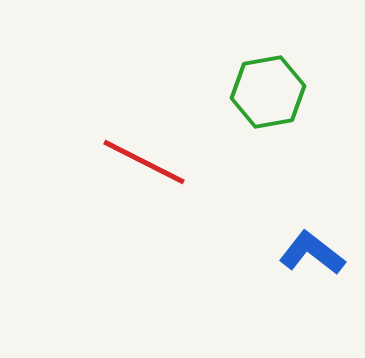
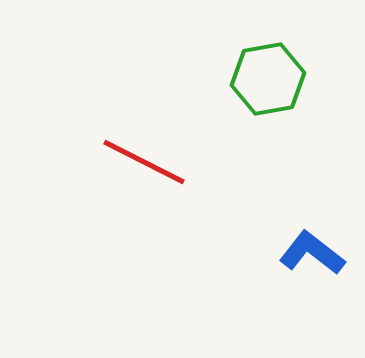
green hexagon: moved 13 px up
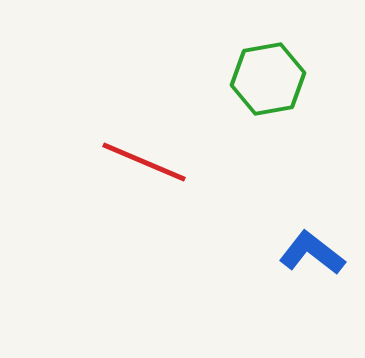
red line: rotated 4 degrees counterclockwise
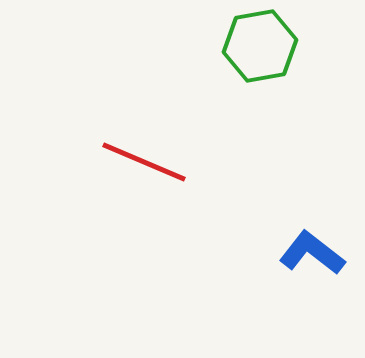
green hexagon: moved 8 px left, 33 px up
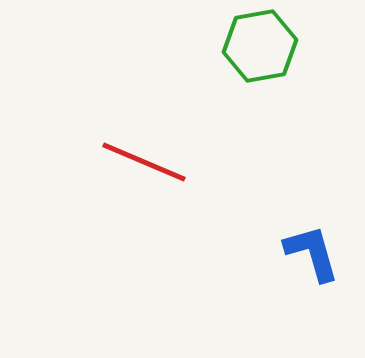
blue L-shape: rotated 36 degrees clockwise
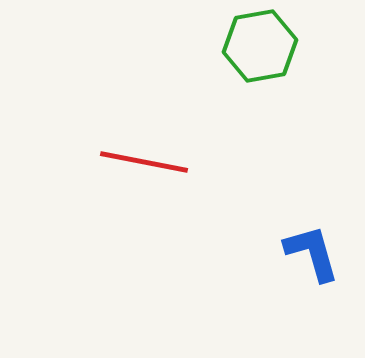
red line: rotated 12 degrees counterclockwise
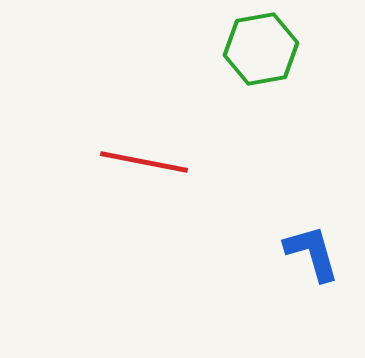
green hexagon: moved 1 px right, 3 px down
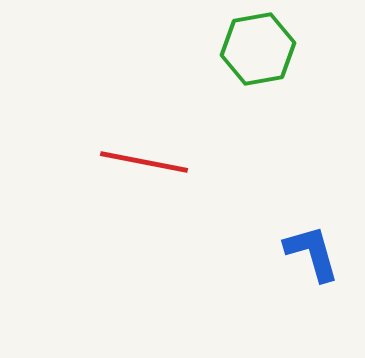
green hexagon: moved 3 px left
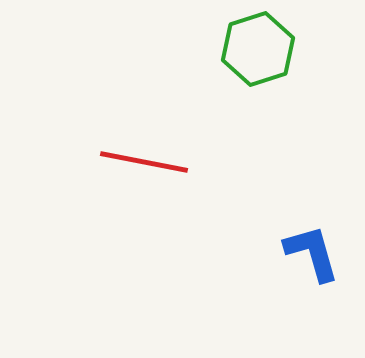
green hexagon: rotated 8 degrees counterclockwise
